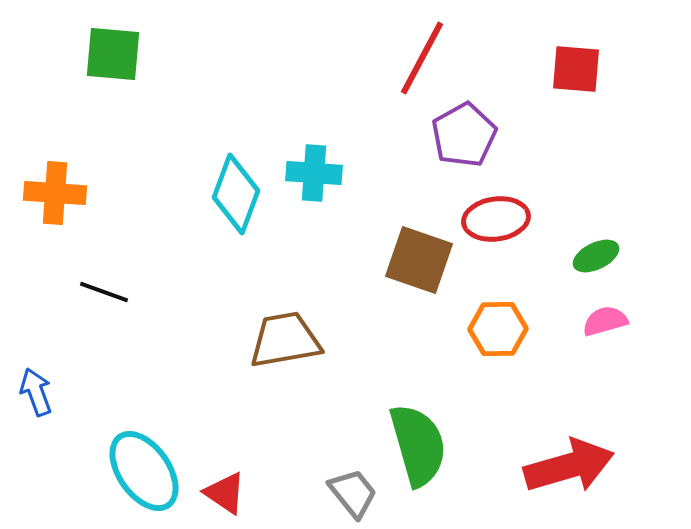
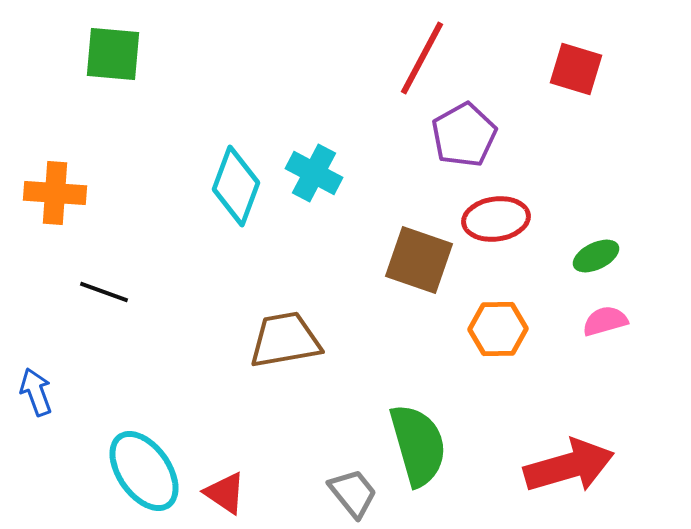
red square: rotated 12 degrees clockwise
cyan cross: rotated 24 degrees clockwise
cyan diamond: moved 8 px up
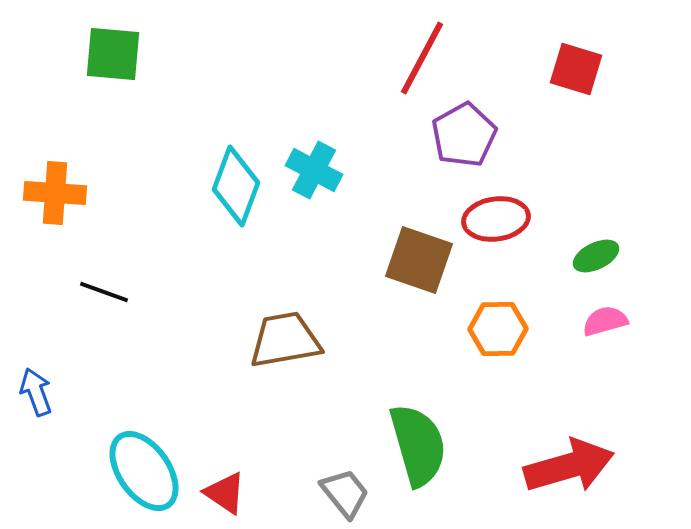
cyan cross: moved 3 px up
gray trapezoid: moved 8 px left
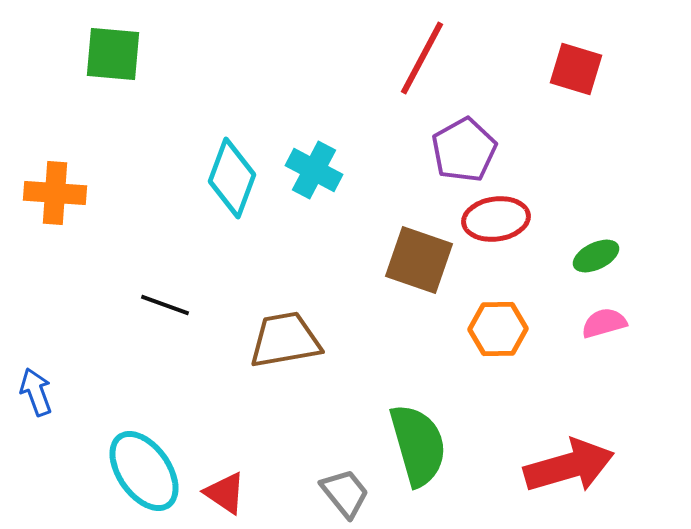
purple pentagon: moved 15 px down
cyan diamond: moved 4 px left, 8 px up
black line: moved 61 px right, 13 px down
pink semicircle: moved 1 px left, 2 px down
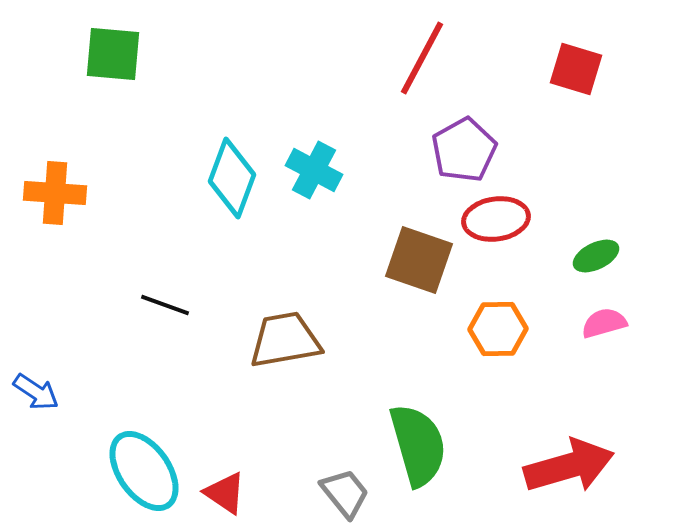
blue arrow: rotated 144 degrees clockwise
